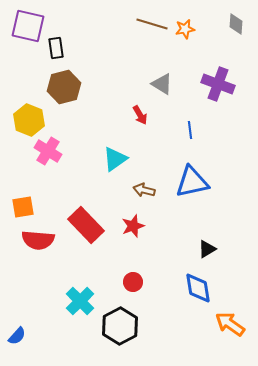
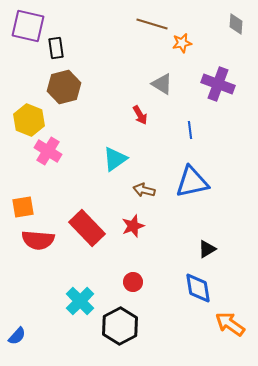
orange star: moved 3 px left, 14 px down
red rectangle: moved 1 px right, 3 px down
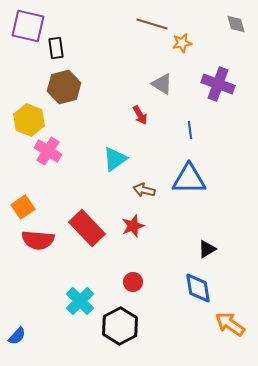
gray diamond: rotated 20 degrees counterclockwise
blue triangle: moved 3 px left, 3 px up; rotated 12 degrees clockwise
orange square: rotated 25 degrees counterclockwise
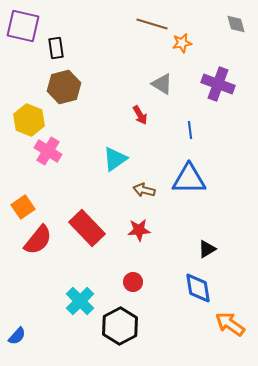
purple square: moved 5 px left
red star: moved 6 px right, 4 px down; rotated 15 degrees clockwise
red semicircle: rotated 56 degrees counterclockwise
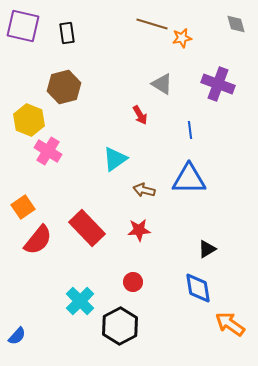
orange star: moved 5 px up
black rectangle: moved 11 px right, 15 px up
